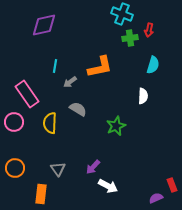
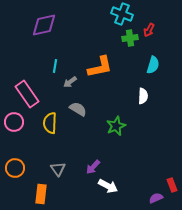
red arrow: rotated 16 degrees clockwise
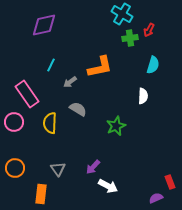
cyan cross: rotated 10 degrees clockwise
cyan line: moved 4 px left, 1 px up; rotated 16 degrees clockwise
red rectangle: moved 2 px left, 3 px up
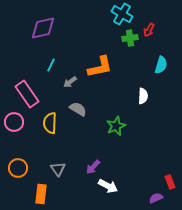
purple diamond: moved 1 px left, 3 px down
cyan semicircle: moved 8 px right
orange circle: moved 3 px right
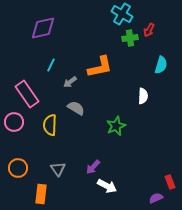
gray semicircle: moved 2 px left, 1 px up
yellow semicircle: moved 2 px down
white arrow: moved 1 px left
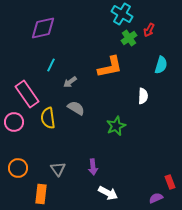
green cross: moved 1 px left; rotated 28 degrees counterclockwise
orange L-shape: moved 10 px right
yellow semicircle: moved 2 px left, 7 px up; rotated 10 degrees counterclockwise
purple arrow: rotated 49 degrees counterclockwise
white arrow: moved 1 px right, 7 px down
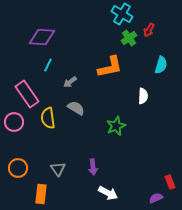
purple diamond: moved 1 px left, 9 px down; rotated 16 degrees clockwise
cyan line: moved 3 px left
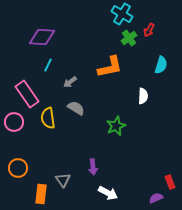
gray triangle: moved 5 px right, 11 px down
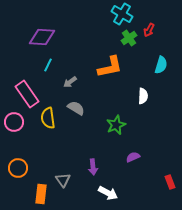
green star: moved 1 px up
purple semicircle: moved 23 px left, 41 px up
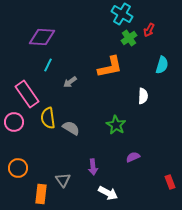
cyan semicircle: moved 1 px right
gray semicircle: moved 5 px left, 20 px down
green star: rotated 18 degrees counterclockwise
